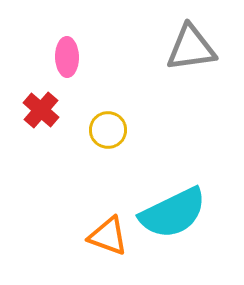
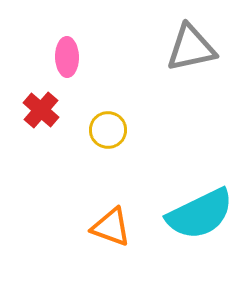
gray triangle: rotated 4 degrees counterclockwise
cyan semicircle: moved 27 px right, 1 px down
orange triangle: moved 3 px right, 9 px up
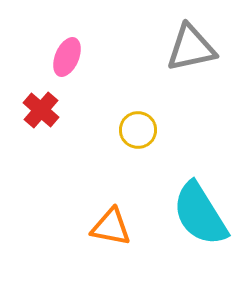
pink ellipse: rotated 24 degrees clockwise
yellow circle: moved 30 px right
cyan semicircle: rotated 84 degrees clockwise
orange triangle: rotated 9 degrees counterclockwise
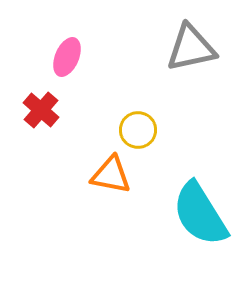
orange triangle: moved 52 px up
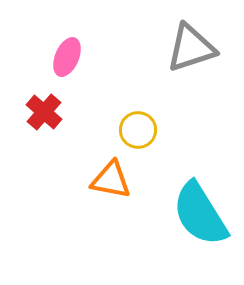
gray triangle: rotated 6 degrees counterclockwise
red cross: moved 3 px right, 2 px down
orange triangle: moved 5 px down
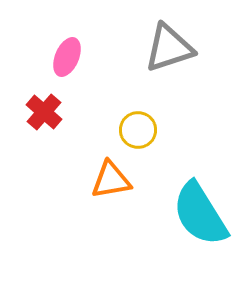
gray triangle: moved 22 px left
orange triangle: rotated 21 degrees counterclockwise
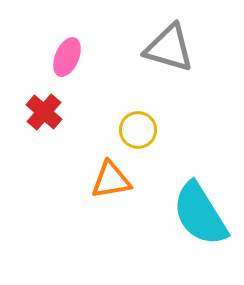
gray triangle: rotated 34 degrees clockwise
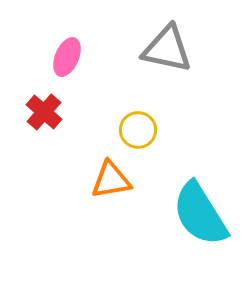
gray triangle: moved 2 px left, 1 px down; rotated 4 degrees counterclockwise
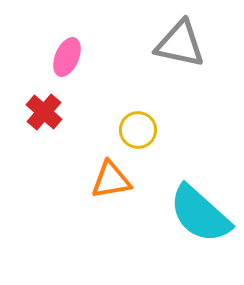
gray triangle: moved 13 px right, 5 px up
cyan semicircle: rotated 16 degrees counterclockwise
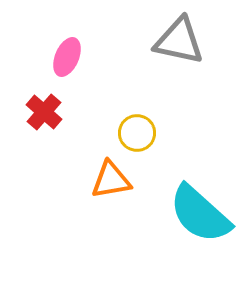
gray triangle: moved 1 px left, 3 px up
yellow circle: moved 1 px left, 3 px down
